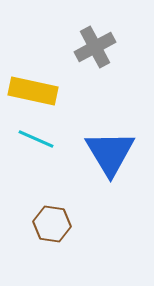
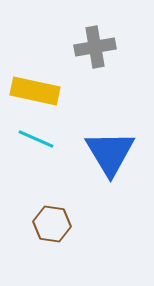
gray cross: rotated 18 degrees clockwise
yellow rectangle: moved 2 px right
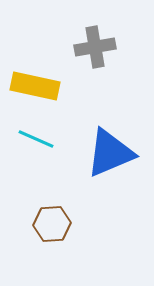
yellow rectangle: moved 5 px up
blue triangle: rotated 38 degrees clockwise
brown hexagon: rotated 12 degrees counterclockwise
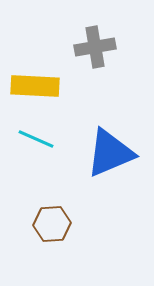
yellow rectangle: rotated 9 degrees counterclockwise
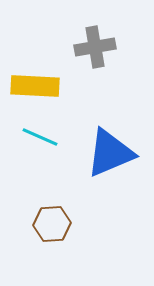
cyan line: moved 4 px right, 2 px up
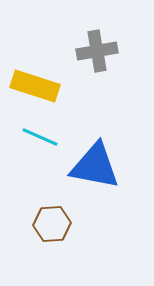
gray cross: moved 2 px right, 4 px down
yellow rectangle: rotated 15 degrees clockwise
blue triangle: moved 15 px left, 13 px down; rotated 34 degrees clockwise
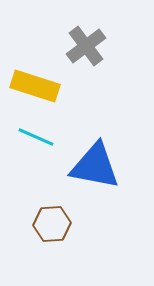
gray cross: moved 11 px left, 5 px up; rotated 27 degrees counterclockwise
cyan line: moved 4 px left
